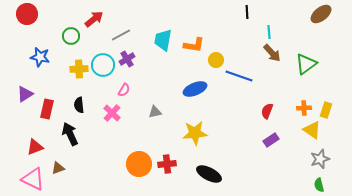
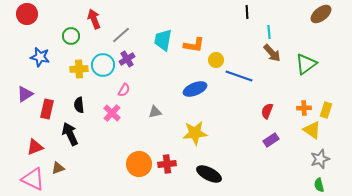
red arrow: rotated 72 degrees counterclockwise
gray line: rotated 12 degrees counterclockwise
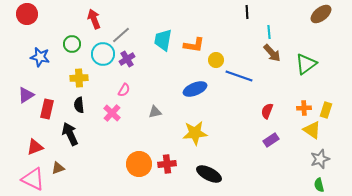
green circle: moved 1 px right, 8 px down
cyan circle: moved 11 px up
yellow cross: moved 9 px down
purple triangle: moved 1 px right, 1 px down
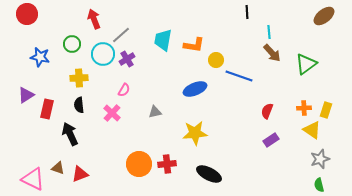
brown ellipse: moved 3 px right, 2 px down
red triangle: moved 45 px right, 27 px down
brown triangle: rotated 40 degrees clockwise
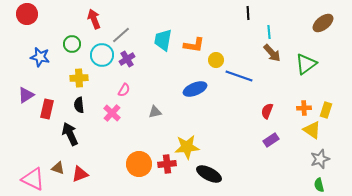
black line: moved 1 px right, 1 px down
brown ellipse: moved 1 px left, 7 px down
cyan circle: moved 1 px left, 1 px down
yellow star: moved 8 px left, 14 px down
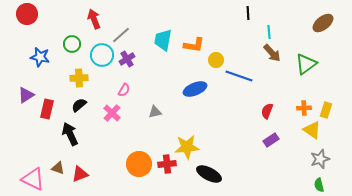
black semicircle: rotated 56 degrees clockwise
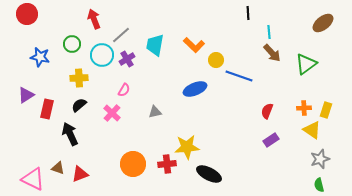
cyan trapezoid: moved 8 px left, 5 px down
orange L-shape: rotated 35 degrees clockwise
orange circle: moved 6 px left
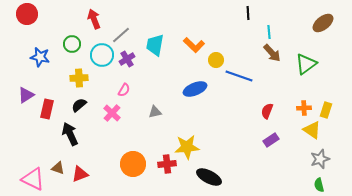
black ellipse: moved 3 px down
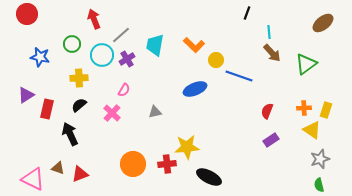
black line: moved 1 px left; rotated 24 degrees clockwise
